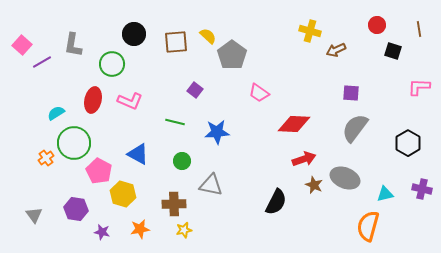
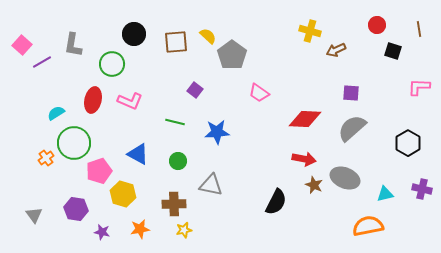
red diamond at (294, 124): moved 11 px right, 5 px up
gray semicircle at (355, 128): moved 3 px left; rotated 12 degrees clockwise
red arrow at (304, 159): rotated 30 degrees clockwise
green circle at (182, 161): moved 4 px left
pink pentagon at (99, 171): rotated 25 degrees clockwise
orange semicircle at (368, 226): rotated 64 degrees clockwise
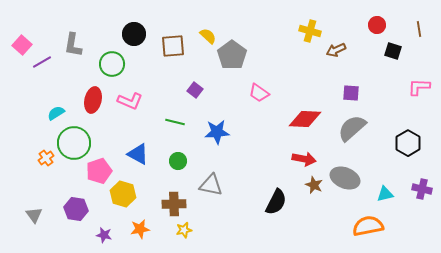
brown square at (176, 42): moved 3 px left, 4 px down
purple star at (102, 232): moved 2 px right, 3 px down
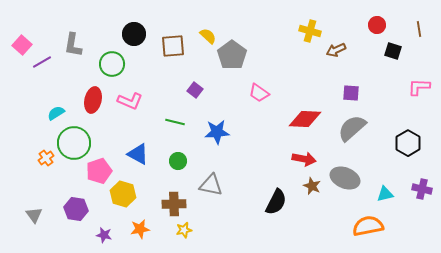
brown star at (314, 185): moved 2 px left, 1 px down
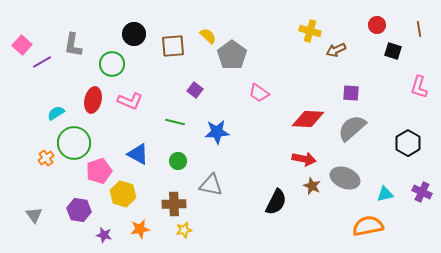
pink L-shape at (419, 87): rotated 75 degrees counterclockwise
red diamond at (305, 119): moved 3 px right
purple cross at (422, 189): moved 3 px down; rotated 12 degrees clockwise
purple hexagon at (76, 209): moved 3 px right, 1 px down
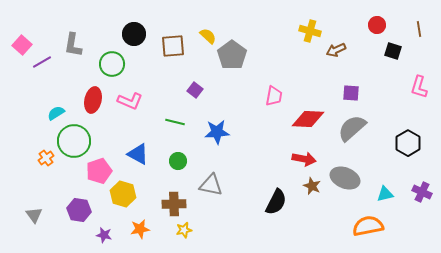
pink trapezoid at (259, 93): moved 15 px right, 3 px down; rotated 115 degrees counterclockwise
green circle at (74, 143): moved 2 px up
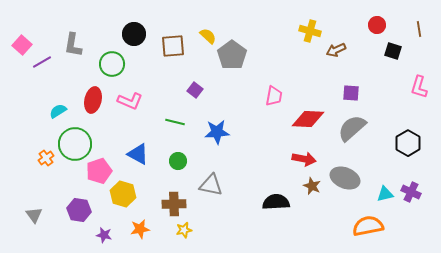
cyan semicircle at (56, 113): moved 2 px right, 2 px up
green circle at (74, 141): moved 1 px right, 3 px down
purple cross at (422, 192): moved 11 px left
black semicircle at (276, 202): rotated 120 degrees counterclockwise
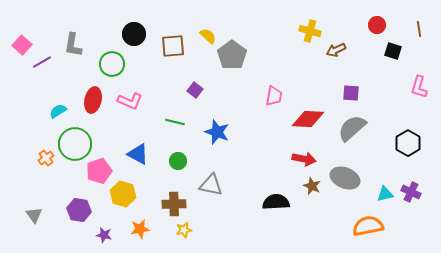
blue star at (217, 132): rotated 25 degrees clockwise
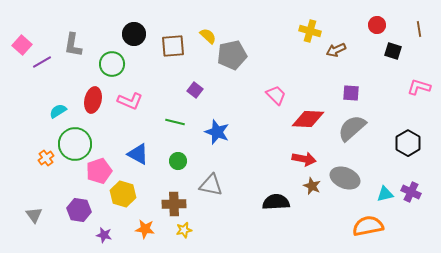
gray pentagon at (232, 55): rotated 24 degrees clockwise
pink L-shape at (419, 87): rotated 90 degrees clockwise
pink trapezoid at (274, 96): moved 2 px right, 1 px up; rotated 55 degrees counterclockwise
orange star at (140, 229): moved 5 px right; rotated 18 degrees clockwise
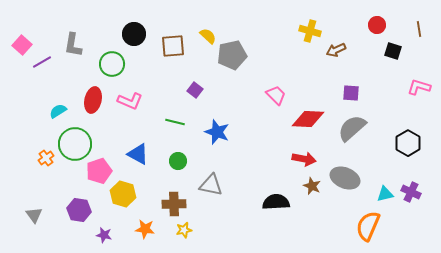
orange semicircle at (368, 226): rotated 56 degrees counterclockwise
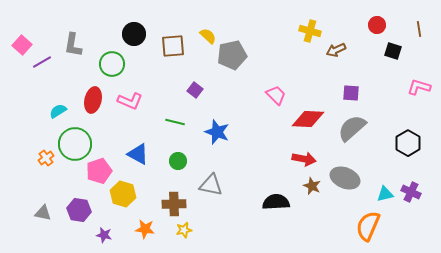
gray triangle at (34, 215): moved 9 px right, 2 px up; rotated 42 degrees counterclockwise
